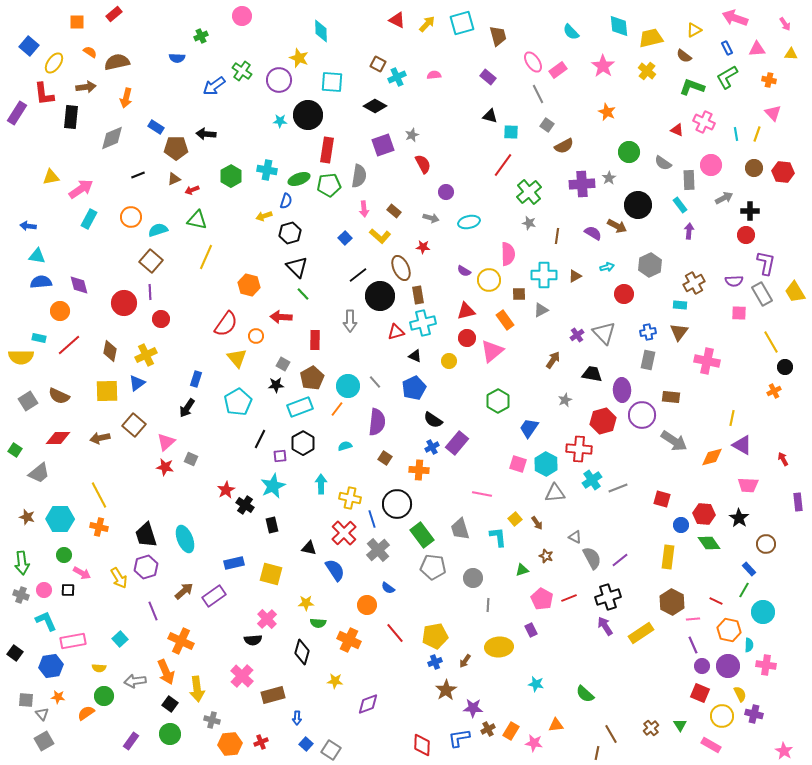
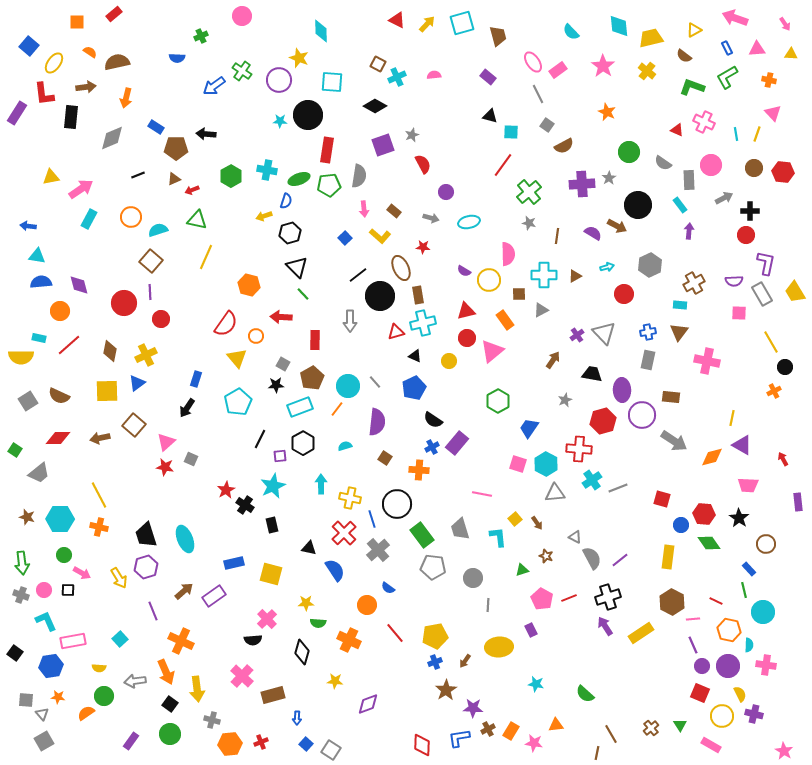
green line at (744, 590): rotated 42 degrees counterclockwise
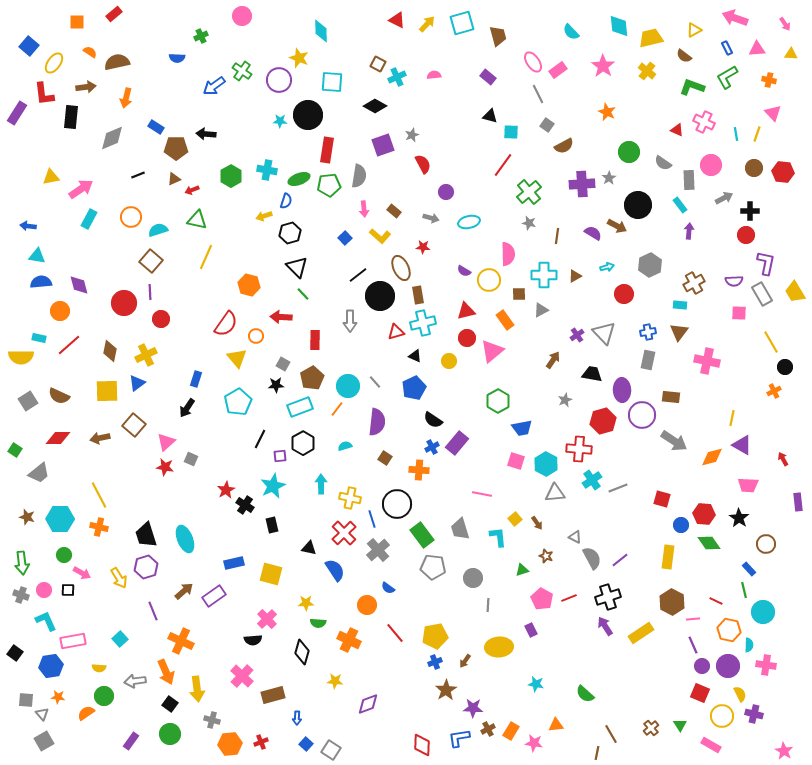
blue trapezoid at (529, 428): moved 7 px left; rotated 135 degrees counterclockwise
pink square at (518, 464): moved 2 px left, 3 px up
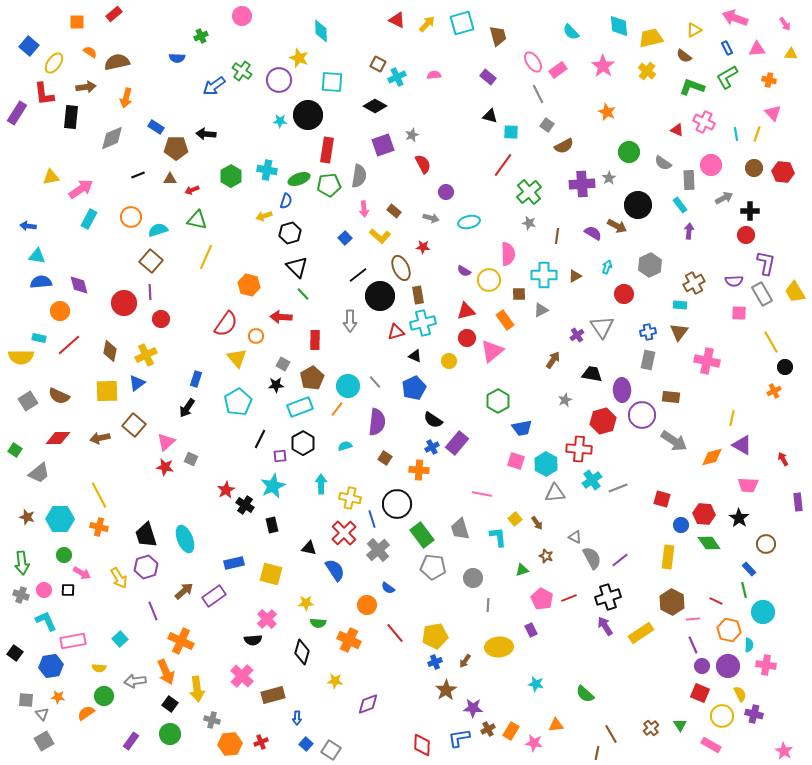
brown triangle at (174, 179): moved 4 px left; rotated 24 degrees clockwise
cyan arrow at (607, 267): rotated 56 degrees counterclockwise
gray triangle at (604, 333): moved 2 px left, 6 px up; rotated 10 degrees clockwise
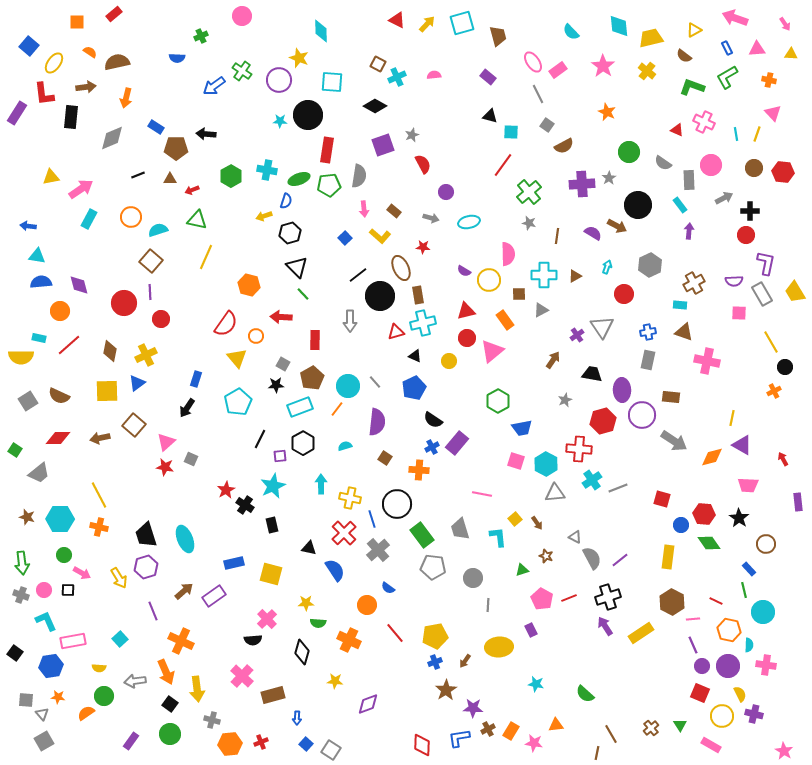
brown triangle at (679, 332): moved 5 px right; rotated 48 degrees counterclockwise
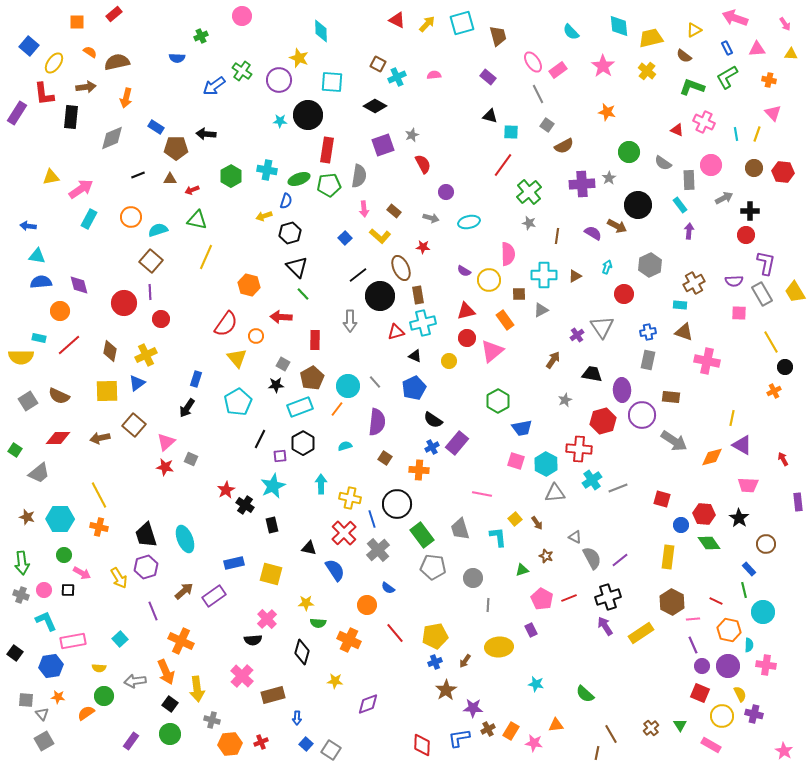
orange star at (607, 112): rotated 12 degrees counterclockwise
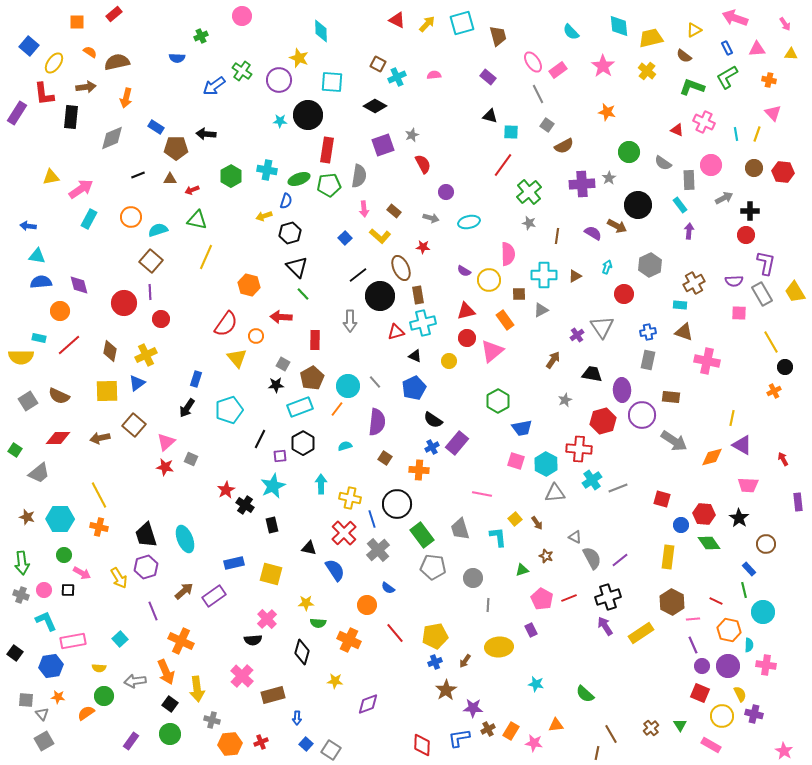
cyan pentagon at (238, 402): moved 9 px left, 8 px down; rotated 12 degrees clockwise
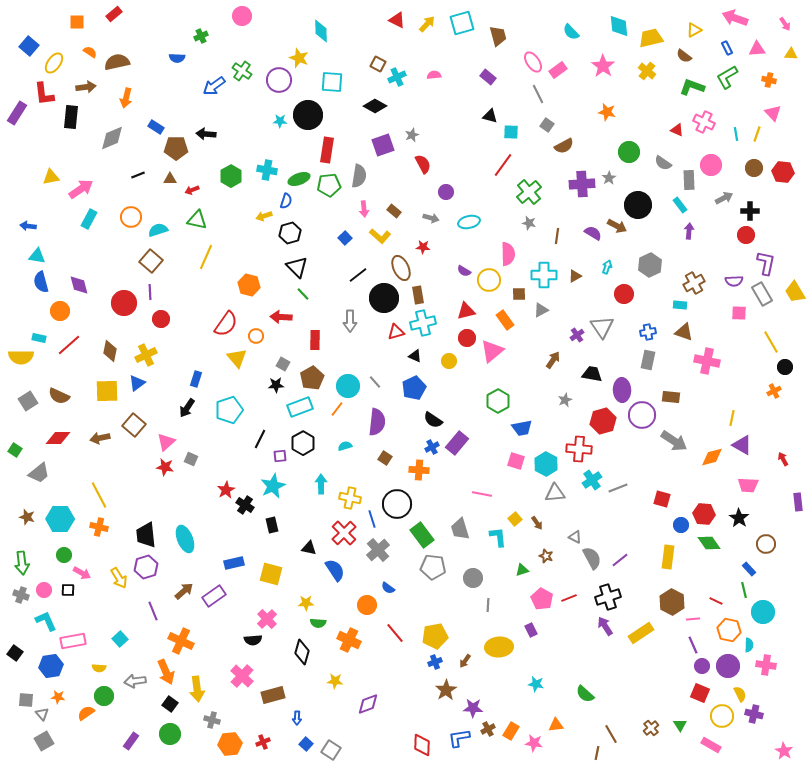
blue semicircle at (41, 282): rotated 100 degrees counterclockwise
black circle at (380, 296): moved 4 px right, 2 px down
black trapezoid at (146, 535): rotated 12 degrees clockwise
red cross at (261, 742): moved 2 px right
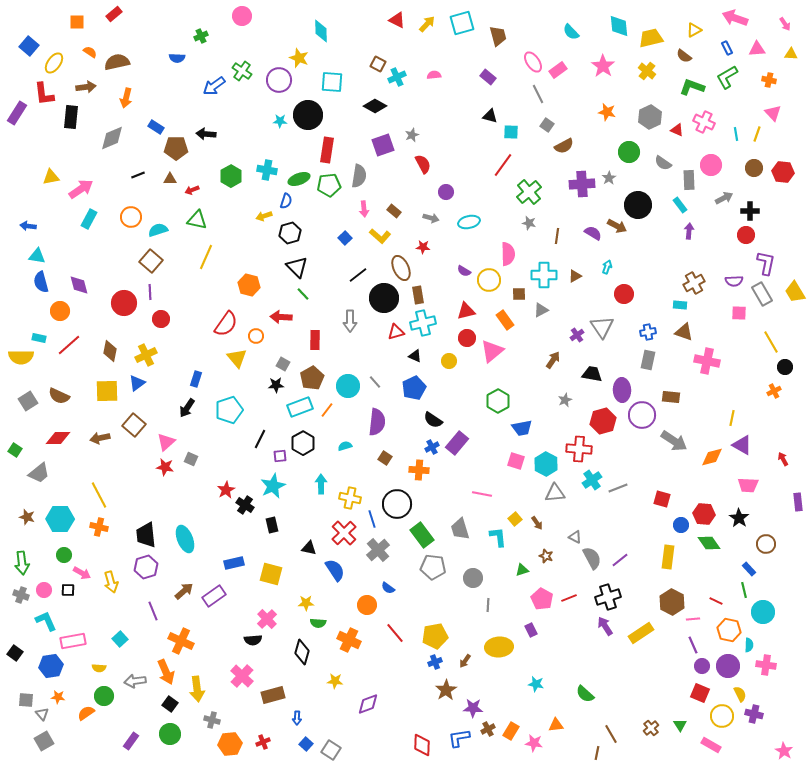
gray hexagon at (650, 265): moved 148 px up
orange line at (337, 409): moved 10 px left, 1 px down
yellow arrow at (119, 578): moved 8 px left, 4 px down; rotated 15 degrees clockwise
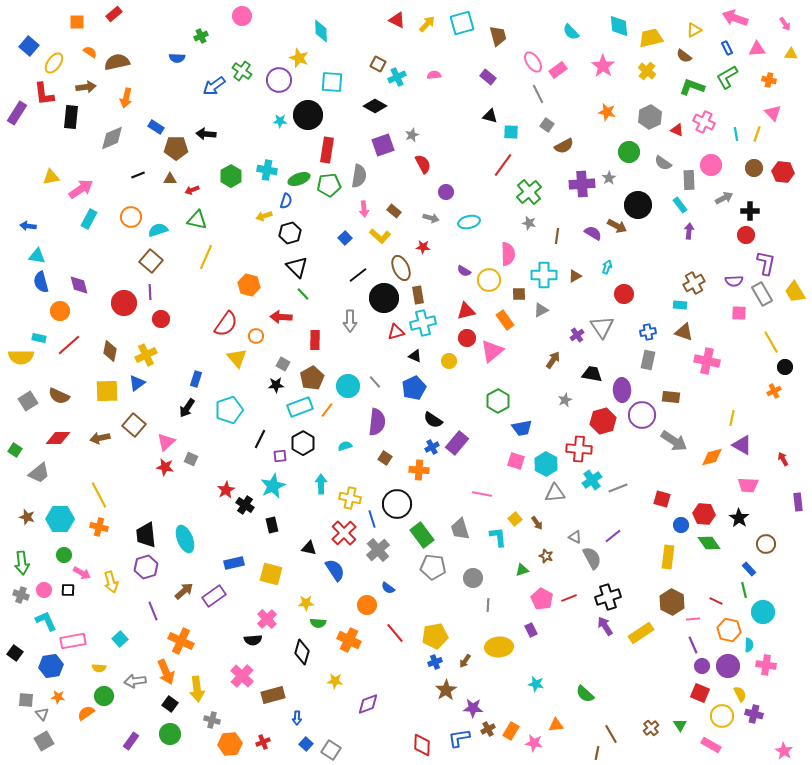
purple line at (620, 560): moved 7 px left, 24 px up
